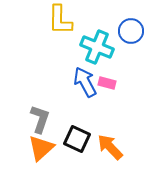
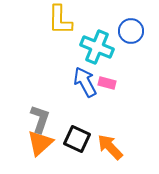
orange triangle: moved 1 px left, 5 px up
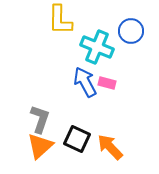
orange triangle: moved 3 px down
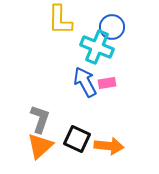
blue circle: moved 19 px left, 4 px up
pink rectangle: rotated 24 degrees counterclockwise
orange arrow: moved 1 px left, 1 px up; rotated 140 degrees clockwise
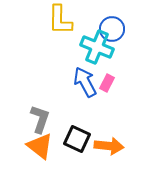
blue circle: moved 2 px down
pink rectangle: rotated 54 degrees counterclockwise
orange triangle: rotated 40 degrees counterclockwise
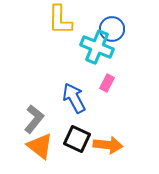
blue arrow: moved 11 px left, 16 px down
gray L-shape: moved 6 px left; rotated 20 degrees clockwise
orange arrow: moved 1 px left, 1 px up
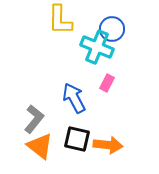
black square: rotated 12 degrees counterclockwise
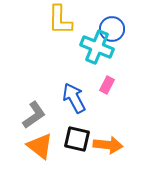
pink rectangle: moved 2 px down
gray L-shape: moved 4 px up; rotated 16 degrees clockwise
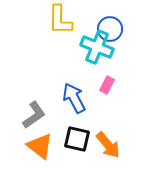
blue circle: moved 2 px left
orange arrow: rotated 44 degrees clockwise
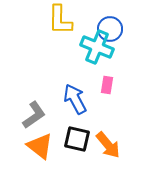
pink rectangle: rotated 18 degrees counterclockwise
blue arrow: moved 1 px right, 1 px down
